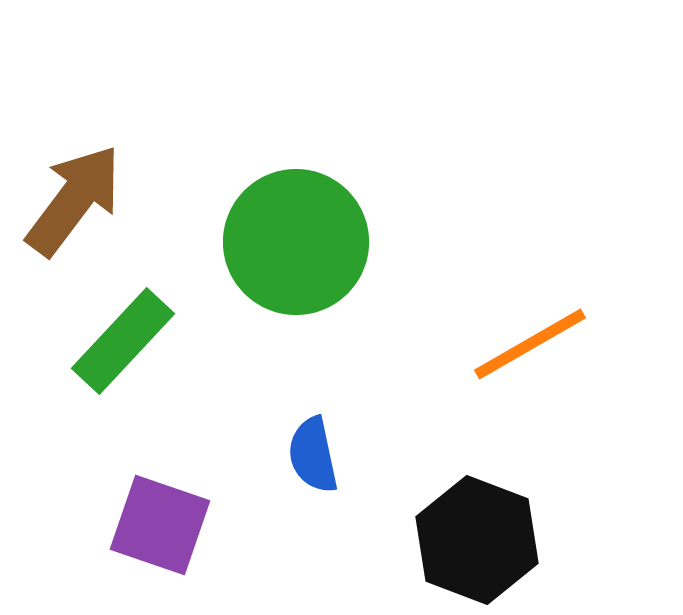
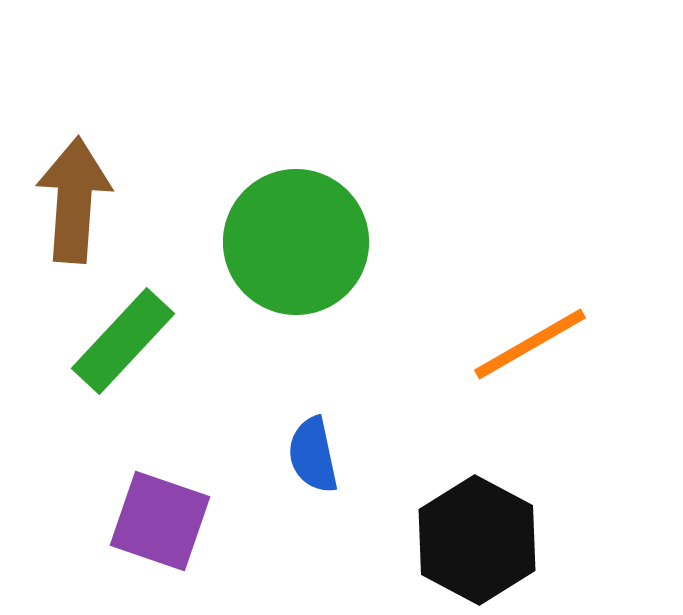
brown arrow: rotated 33 degrees counterclockwise
purple square: moved 4 px up
black hexagon: rotated 7 degrees clockwise
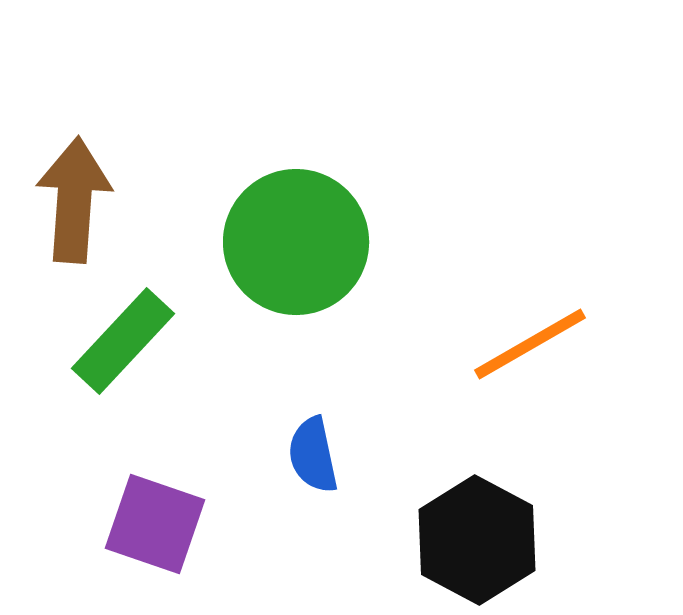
purple square: moved 5 px left, 3 px down
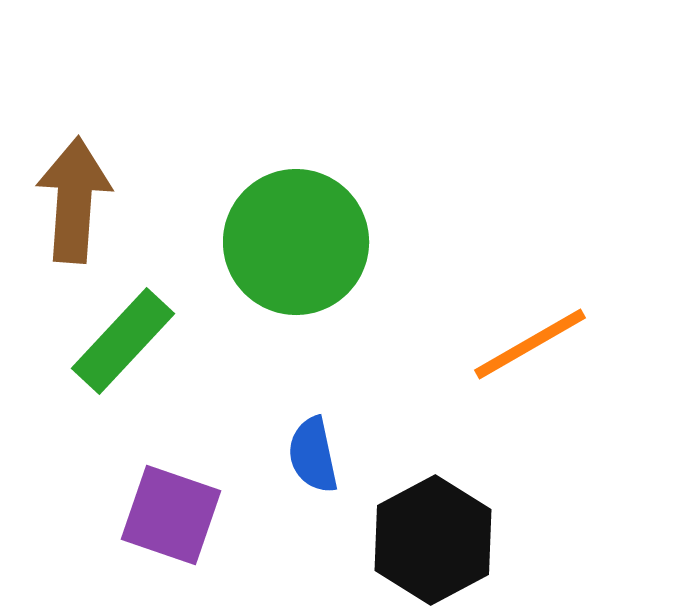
purple square: moved 16 px right, 9 px up
black hexagon: moved 44 px left; rotated 4 degrees clockwise
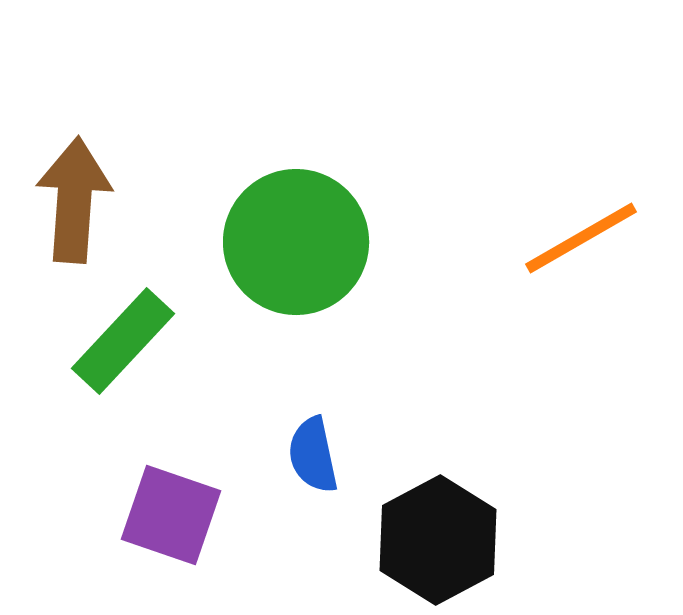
orange line: moved 51 px right, 106 px up
black hexagon: moved 5 px right
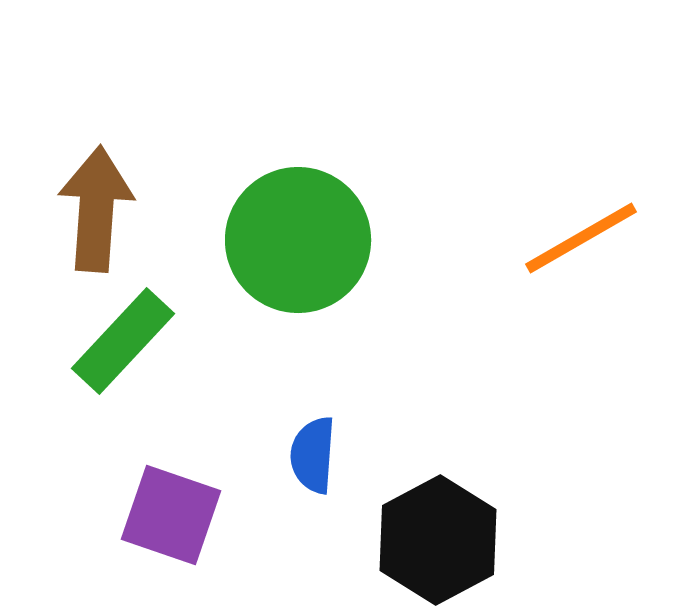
brown arrow: moved 22 px right, 9 px down
green circle: moved 2 px right, 2 px up
blue semicircle: rotated 16 degrees clockwise
